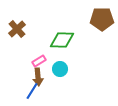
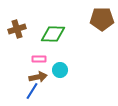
brown cross: rotated 24 degrees clockwise
green diamond: moved 9 px left, 6 px up
pink rectangle: moved 2 px up; rotated 32 degrees clockwise
cyan circle: moved 1 px down
brown arrow: rotated 96 degrees counterclockwise
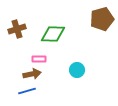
brown pentagon: rotated 15 degrees counterclockwise
cyan circle: moved 17 px right
brown arrow: moved 6 px left, 3 px up
blue line: moved 5 px left; rotated 42 degrees clockwise
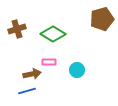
green diamond: rotated 30 degrees clockwise
pink rectangle: moved 10 px right, 3 px down
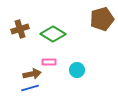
brown cross: moved 3 px right
blue line: moved 3 px right, 3 px up
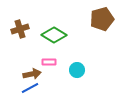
green diamond: moved 1 px right, 1 px down
blue line: rotated 12 degrees counterclockwise
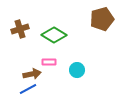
blue line: moved 2 px left, 1 px down
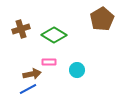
brown pentagon: rotated 15 degrees counterclockwise
brown cross: moved 1 px right
